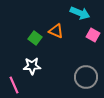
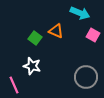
white star: rotated 18 degrees clockwise
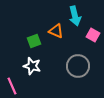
cyan arrow: moved 5 px left, 3 px down; rotated 54 degrees clockwise
green square: moved 1 px left, 3 px down; rotated 32 degrees clockwise
gray circle: moved 8 px left, 11 px up
pink line: moved 2 px left, 1 px down
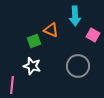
cyan arrow: rotated 12 degrees clockwise
orange triangle: moved 5 px left, 1 px up
pink line: moved 1 px up; rotated 30 degrees clockwise
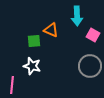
cyan arrow: moved 2 px right
green square: rotated 16 degrees clockwise
gray circle: moved 12 px right
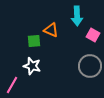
pink line: rotated 24 degrees clockwise
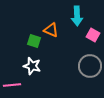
green square: rotated 24 degrees clockwise
pink line: rotated 54 degrees clockwise
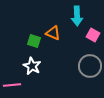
orange triangle: moved 2 px right, 3 px down
white star: rotated 12 degrees clockwise
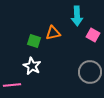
orange triangle: rotated 35 degrees counterclockwise
gray circle: moved 6 px down
